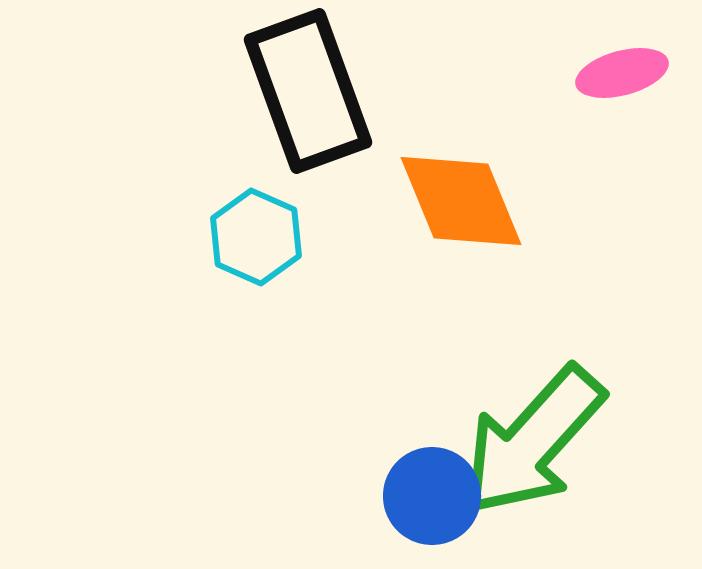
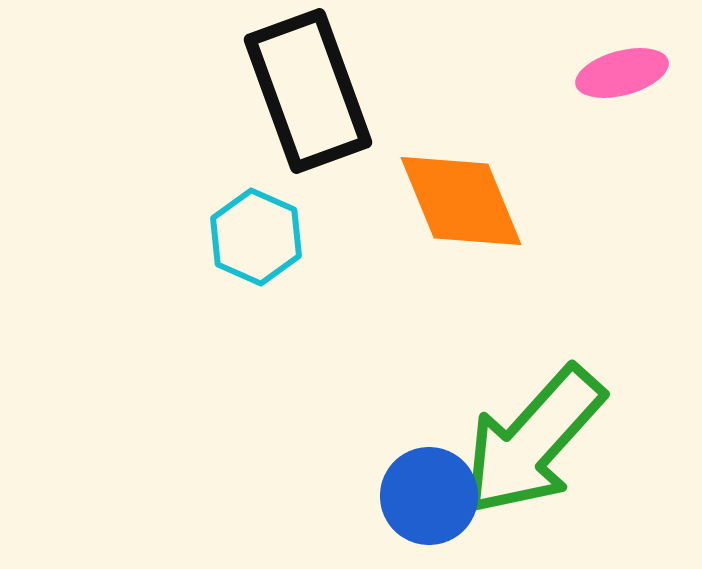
blue circle: moved 3 px left
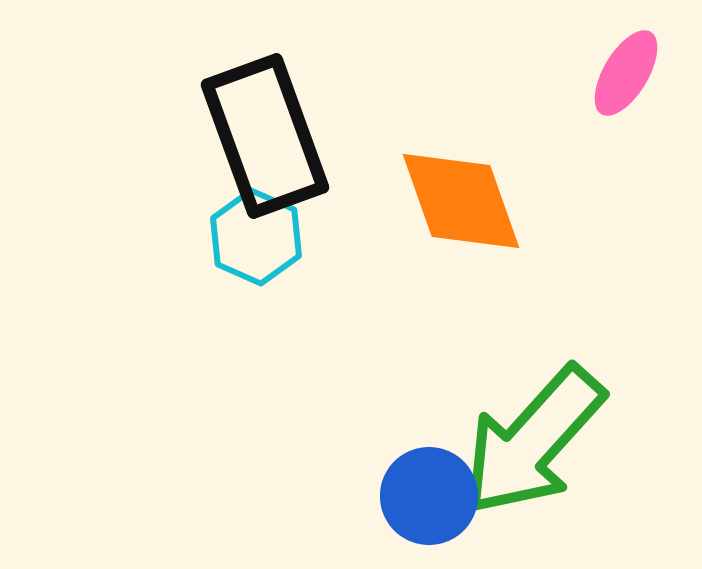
pink ellipse: moved 4 px right; rotated 44 degrees counterclockwise
black rectangle: moved 43 px left, 45 px down
orange diamond: rotated 3 degrees clockwise
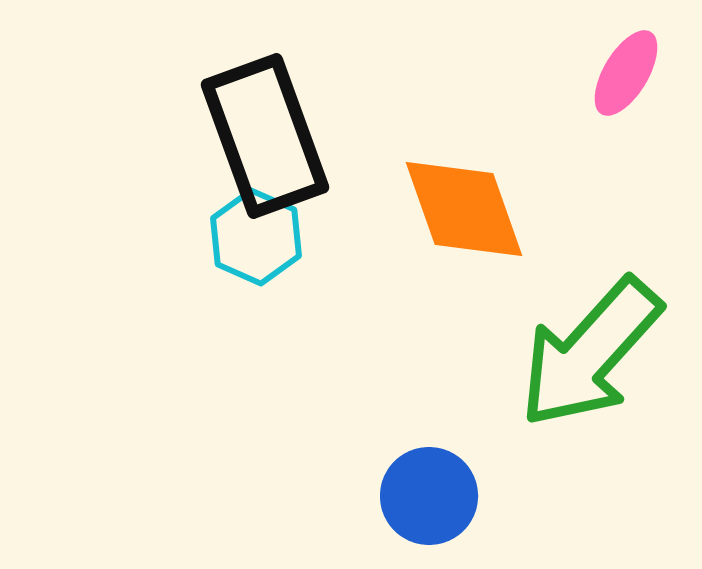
orange diamond: moved 3 px right, 8 px down
green arrow: moved 57 px right, 88 px up
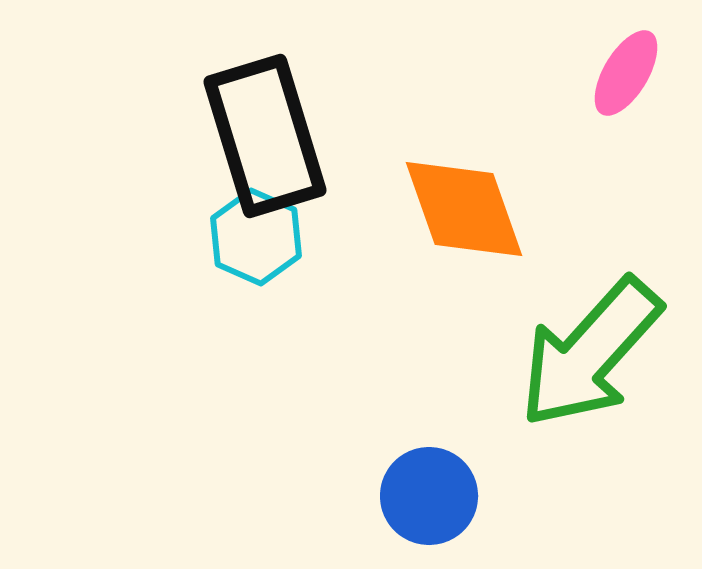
black rectangle: rotated 3 degrees clockwise
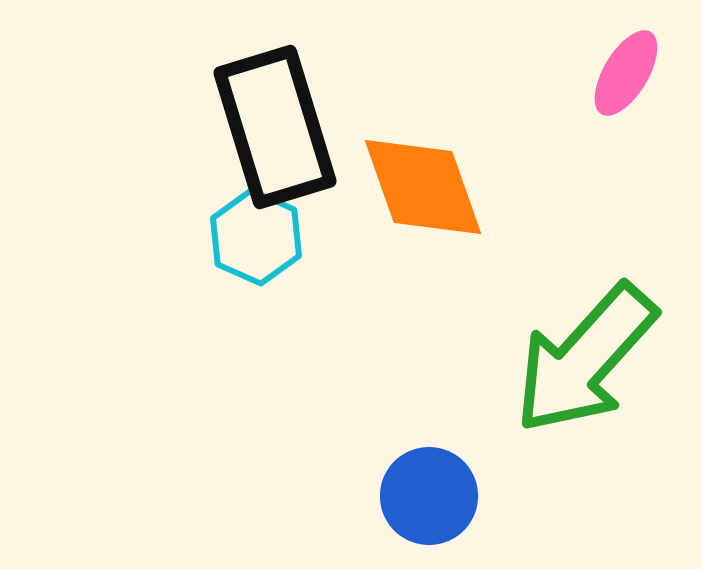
black rectangle: moved 10 px right, 9 px up
orange diamond: moved 41 px left, 22 px up
green arrow: moved 5 px left, 6 px down
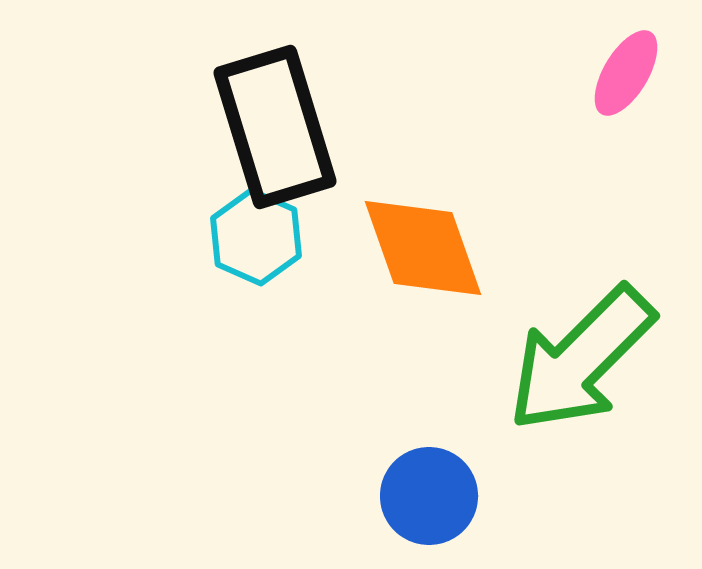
orange diamond: moved 61 px down
green arrow: moved 4 px left; rotated 3 degrees clockwise
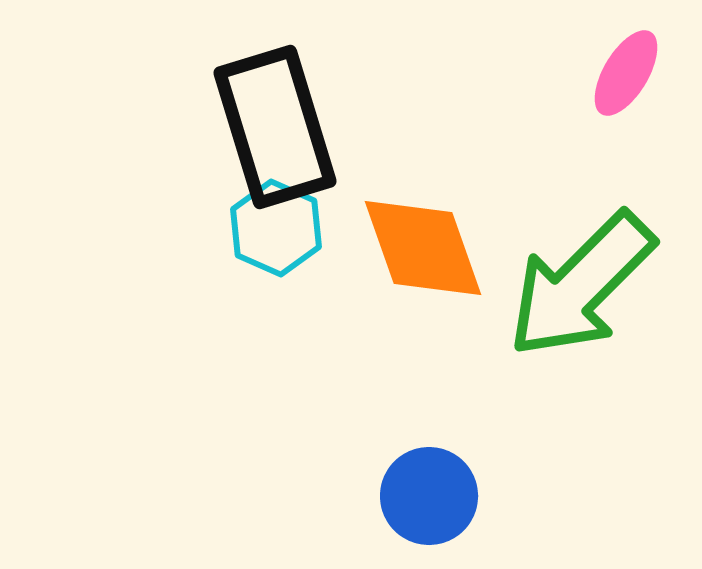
cyan hexagon: moved 20 px right, 9 px up
green arrow: moved 74 px up
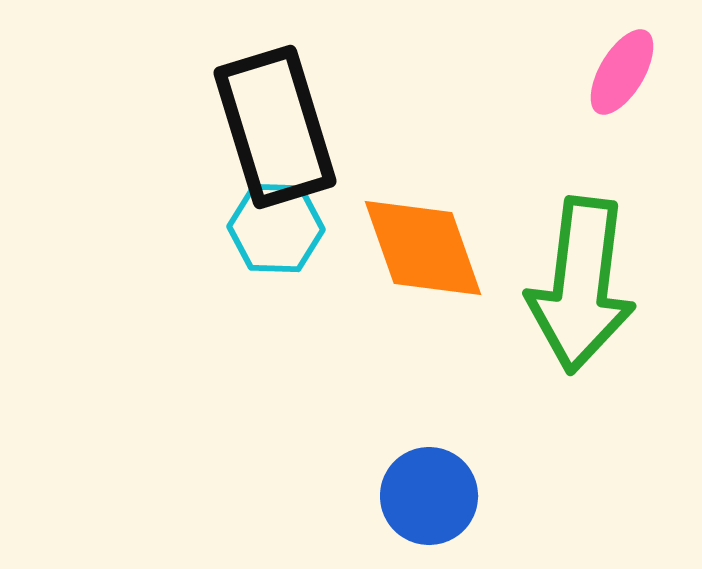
pink ellipse: moved 4 px left, 1 px up
cyan hexagon: rotated 22 degrees counterclockwise
green arrow: rotated 38 degrees counterclockwise
